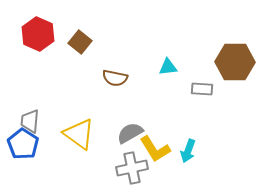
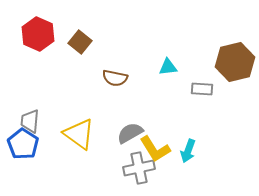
brown hexagon: rotated 15 degrees counterclockwise
gray cross: moved 7 px right
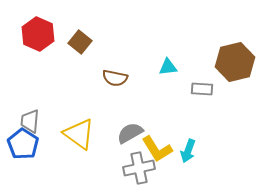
yellow L-shape: moved 2 px right
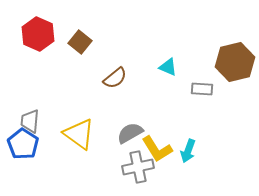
cyan triangle: rotated 30 degrees clockwise
brown semicircle: rotated 50 degrees counterclockwise
gray cross: moved 1 px left, 1 px up
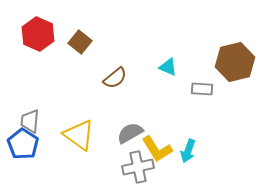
yellow triangle: moved 1 px down
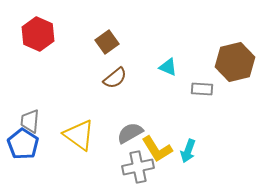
brown square: moved 27 px right; rotated 15 degrees clockwise
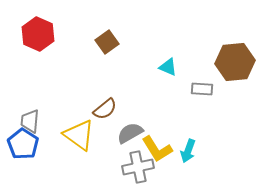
brown hexagon: rotated 9 degrees clockwise
brown semicircle: moved 10 px left, 31 px down
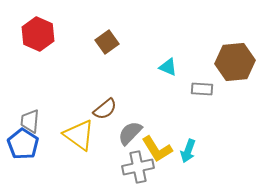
gray semicircle: rotated 16 degrees counterclockwise
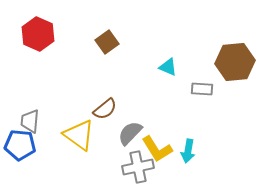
blue pentagon: moved 3 px left, 1 px down; rotated 28 degrees counterclockwise
cyan arrow: rotated 10 degrees counterclockwise
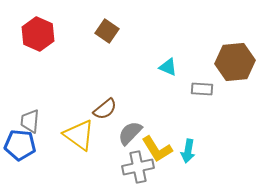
brown square: moved 11 px up; rotated 20 degrees counterclockwise
